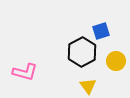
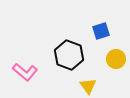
black hexagon: moved 13 px left, 3 px down; rotated 12 degrees counterclockwise
yellow circle: moved 2 px up
pink L-shape: rotated 25 degrees clockwise
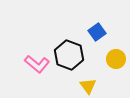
blue square: moved 4 px left, 1 px down; rotated 18 degrees counterclockwise
pink L-shape: moved 12 px right, 8 px up
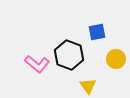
blue square: rotated 24 degrees clockwise
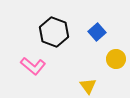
blue square: rotated 30 degrees counterclockwise
black hexagon: moved 15 px left, 23 px up
pink L-shape: moved 4 px left, 2 px down
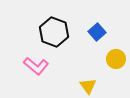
pink L-shape: moved 3 px right
